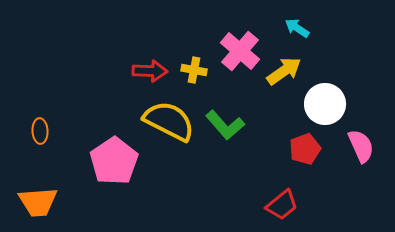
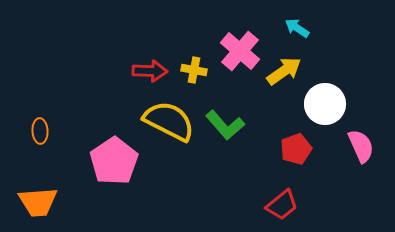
red pentagon: moved 9 px left
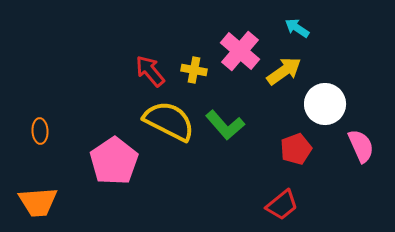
red arrow: rotated 132 degrees counterclockwise
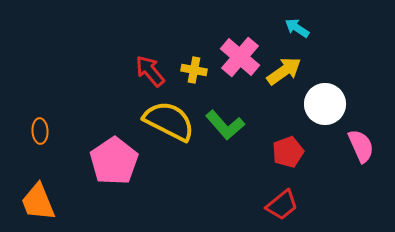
pink cross: moved 6 px down
red pentagon: moved 8 px left, 3 px down
orange trapezoid: rotated 72 degrees clockwise
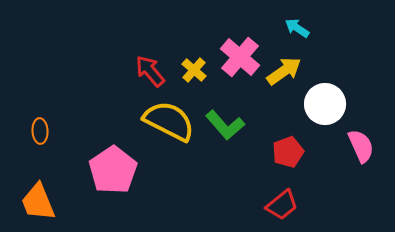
yellow cross: rotated 30 degrees clockwise
pink pentagon: moved 1 px left, 9 px down
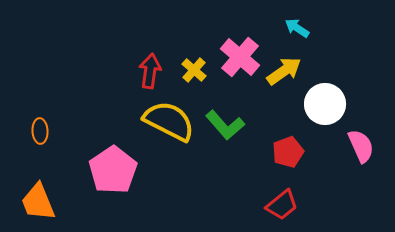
red arrow: rotated 48 degrees clockwise
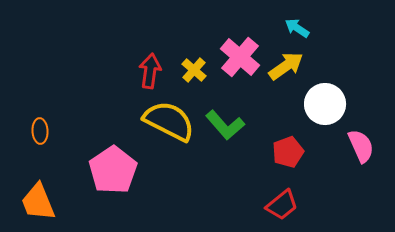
yellow arrow: moved 2 px right, 5 px up
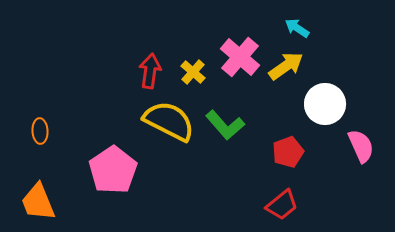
yellow cross: moved 1 px left, 2 px down
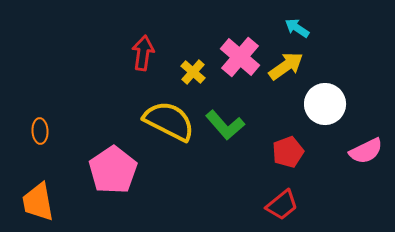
red arrow: moved 7 px left, 18 px up
pink semicircle: moved 5 px right, 5 px down; rotated 88 degrees clockwise
orange trapezoid: rotated 12 degrees clockwise
